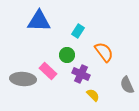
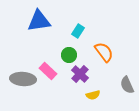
blue triangle: rotated 10 degrees counterclockwise
green circle: moved 2 px right
purple cross: moved 1 px left; rotated 18 degrees clockwise
yellow semicircle: rotated 120 degrees clockwise
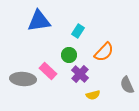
orange semicircle: rotated 80 degrees clockwise
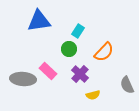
green circle: moved 6 px up
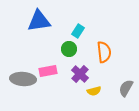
orange semicircle: rotated 50 degrees counterclockwise
pink rectangle: rotated 54 degrees counterclockwise
gray semicircle: moved 1 px left, 3 px down; rotated 54 degrees clockwise
yellow semicircle: moved 1 px right, 4 px up
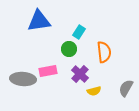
cyan rectangle: moved 1 px right, 1 px down
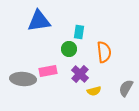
cyan rectangle: rotated 24 degrees counterclockwise
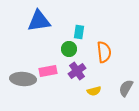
purple cross: moved 3 px left, 3 px up; rotated 12 degrees clockwise
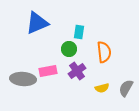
blue triangle: moved 2 px left, 2 px down; rotated 15 degrees counterclockwise
yellow semicircle: moved 8 px right, 3 px up
